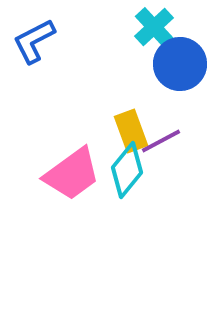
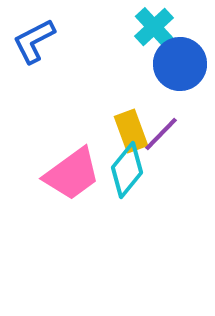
purple line: moved 7 px up; rotated 18 degrees counterclockwise
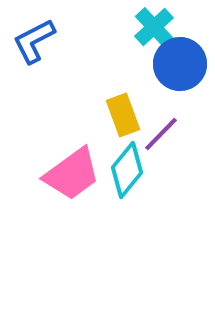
yellow rectangle: moved 8 px left, 16 px up
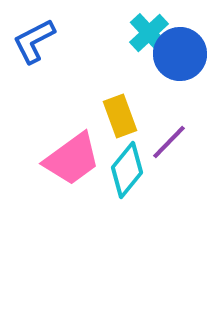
cyan cross: moved 5 px left, 6 px down
blue circle: moved 10 px up
yellow rectangle: moved 3 px left, 1 px down
purple line: moved 8 px right, 8 px down
pink trapezoid: moved 15 px up
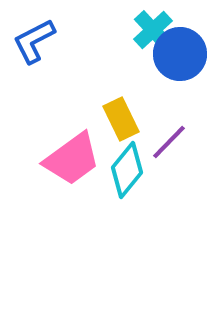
cyan cross: moved 4 px right, 3 px up
yellow rectangle: moved 1 px right, 3 px down; rotated 6 degrees counterclockwise
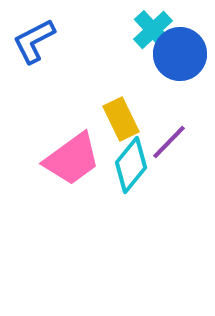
cyan diamond: moved 4 px right, 5 px up
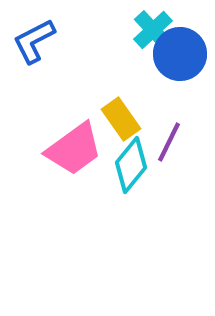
yellow rectangle: rotated 9 degrees counterclockwise
purple line: rotated 18 degrees counterclockwise
pink trapezoid: moved 2 px right, 10 px up
